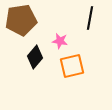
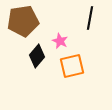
brown pentagon: moved 2 px right, 1 px down
pink star: rotated 14 degrees clockwise
black diamond: moved 2 px right, 1 px up
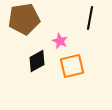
brown pentagon: moved 1 px right, 2 px up
black diamond: moved 5 px down; rotated 20 degrees clockwise
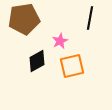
pink star: rotated 21 degrees clockwise
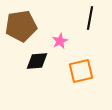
brown pentagon: moved 3 px left, 7 px down
black diamond: rotated 25 degrees clockwise
orange square: moved 9 px right, 5 px down
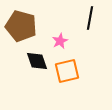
brown pentagon: rotated 24 degrees clockwise
black diamond: rotated 75 degrees clockwise
orange square: moved 14 px left
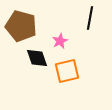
black diamond: moved 3 px up
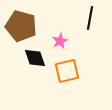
black diamond: moved 2 px left
